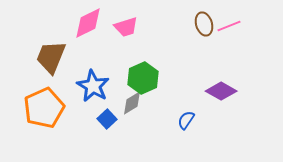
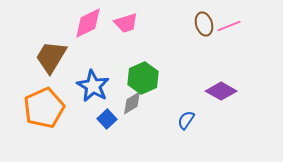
pink trapezoid: moved 4 px up
brown trapezoid: rotated 9 degrees clockwise
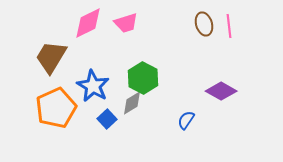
pink line: rotated 75 degrees counterclockwise
green hexagon: rotated 8 degrees counterclockwise
orange pentagon: moved 12 px right
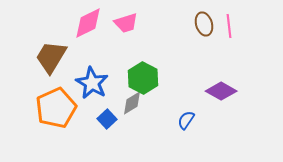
blue star: moved 1 px left, 3 px up
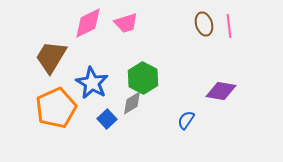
purple diamond: rotated 20 degrees counterclockwise
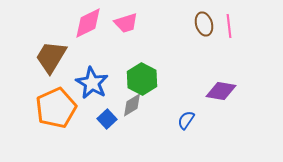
green hexagon: moved 1 px left, 1 px down
gray diamond: moved 2 px down
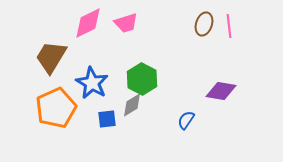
brown ellipse: rotated 35 degrees clockwise
blue square: rotated 36 degrees clockwise
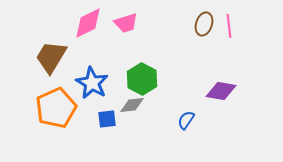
gray diamond: rotated 25 degrees clockwise
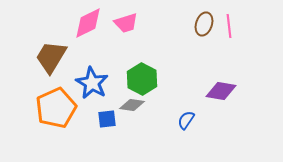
gray diamond: rotated 15 degrees clockwise
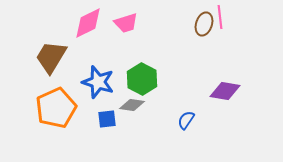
pink line: moved 9 px left, 9 px up
blue star: moved 6 px right, 1 px up; rotated 12 degrees counterclockwise
purple diamond: moved 4 px right
